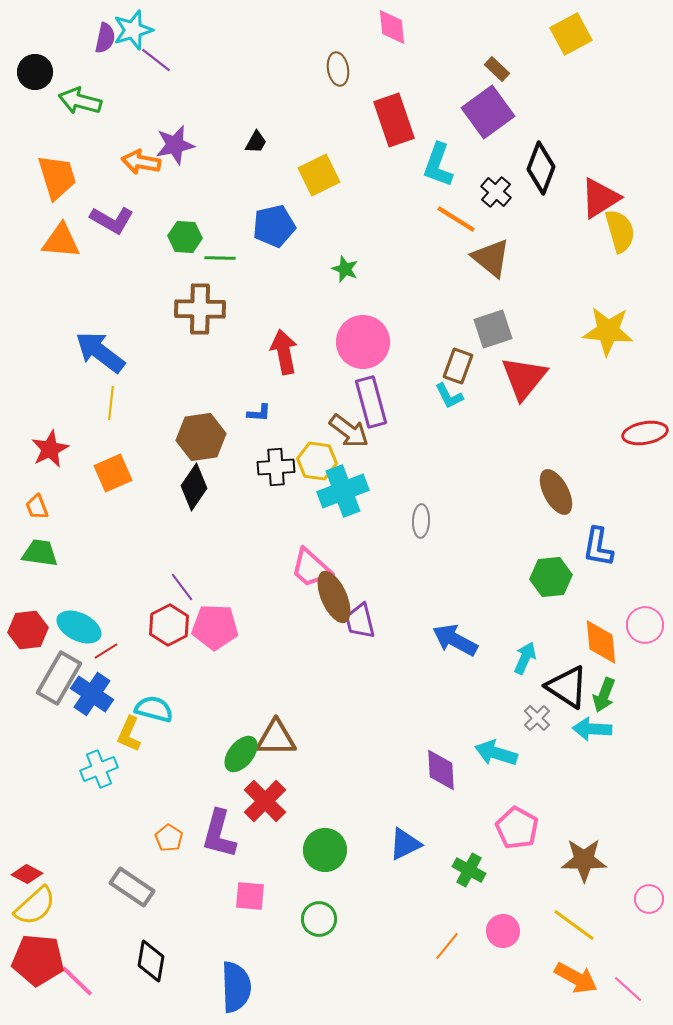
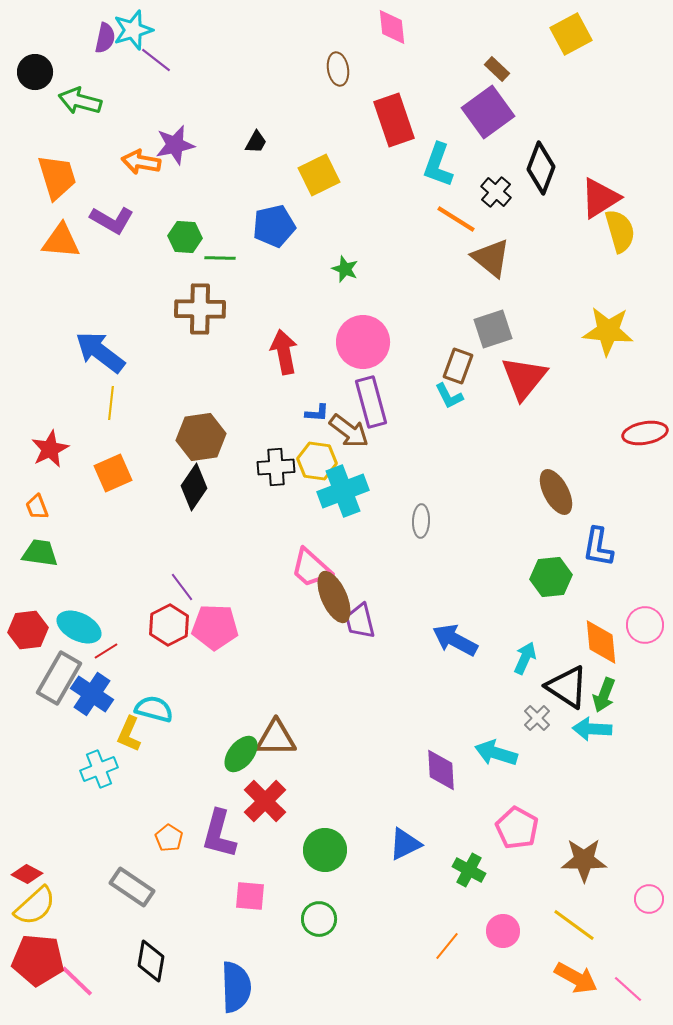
blue L-shape at (259, 413): moved 58 px right
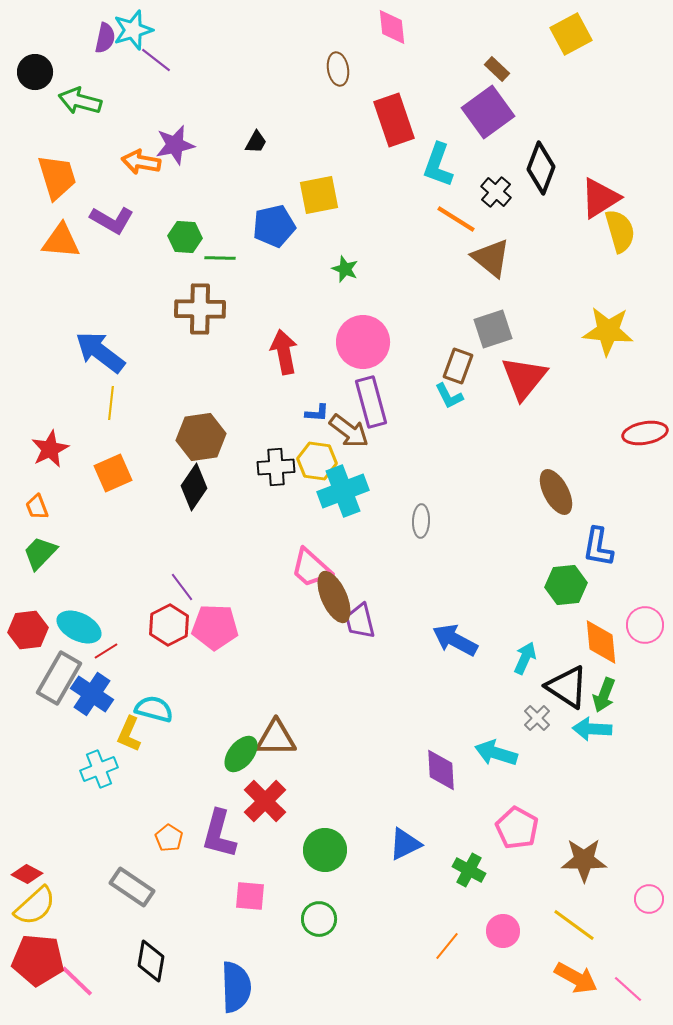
yellow square at (319, 175): moved 20 px down; rotated 15 degrees clockwise
green trapezoid at (40, 553): rotated 54 degrees counterclockwise
green hexagon at (551, 577): moved 15 px right, 8 px down
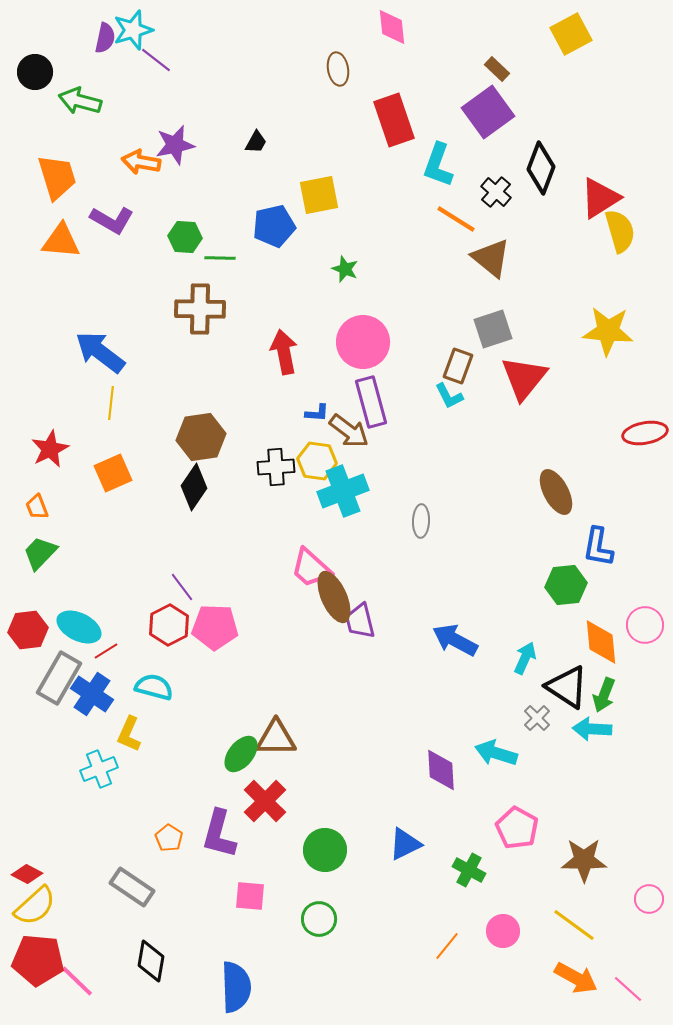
cyan semicircle at (154, 709): moved 22 px up
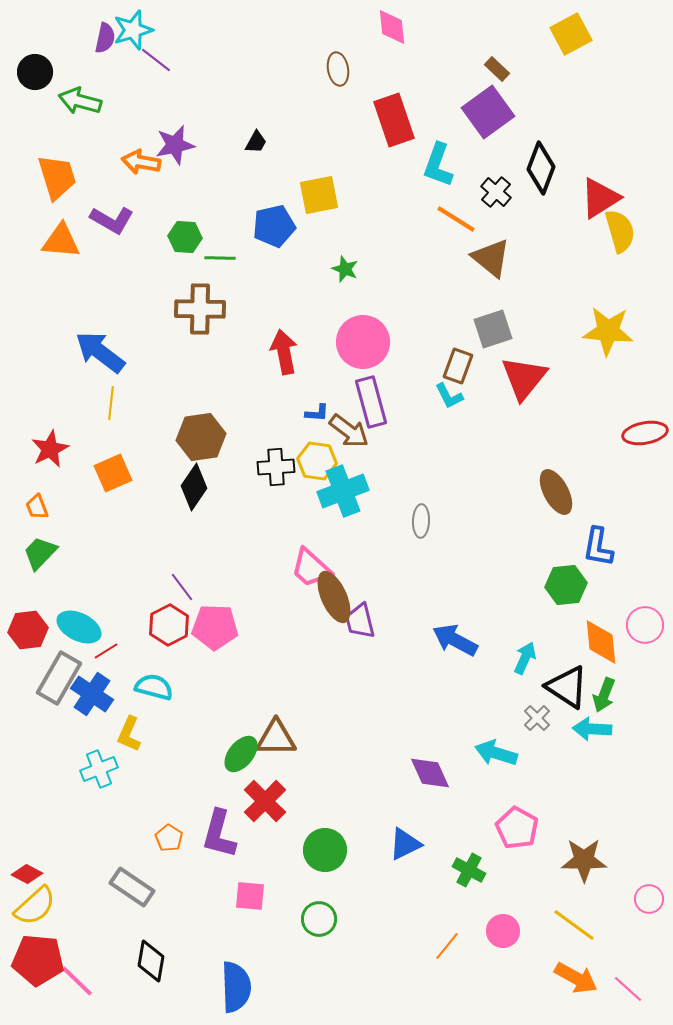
purple diamond at (441, 770): moved 11 px left, 3 px down; rotated 21 degrees counterclockwise
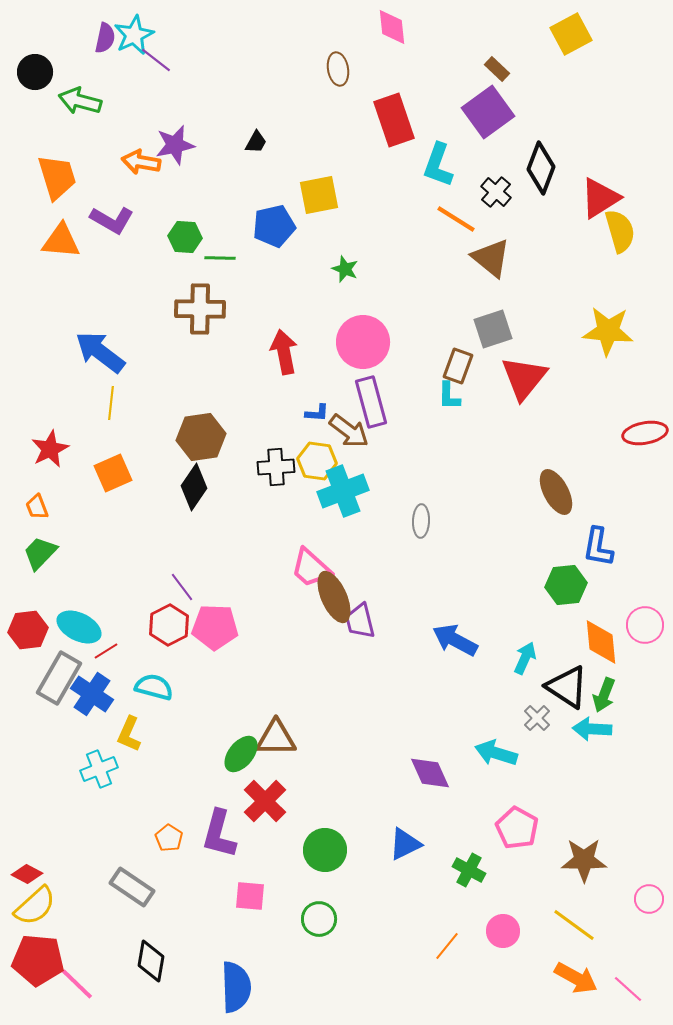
cyan star at (133, 30): moved 1 px right, 5 px down; rotated 9 degrees counterclockwise
cyan L-shape at (449, 396): rotated 28 degrees clockwise
pink line at (77, 981): moved 3 px down
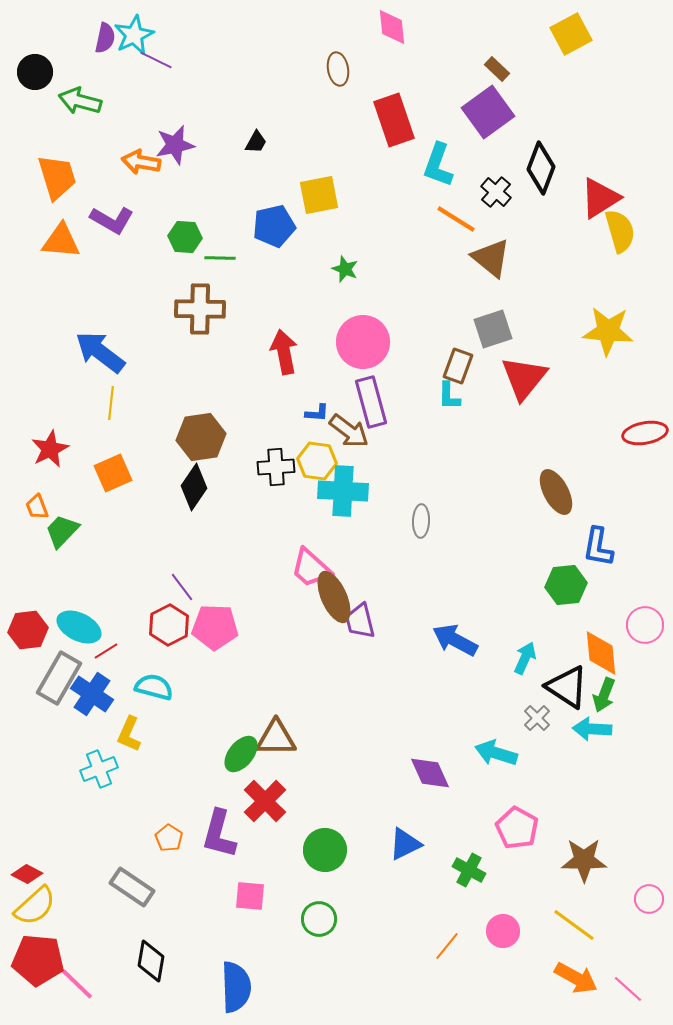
purple line at (156, 60): rotated 12 degrees counterclockwise
cyan cross at (343, 491): rotated 24 degrees clockwise
green trapezoid at (40, 553): moved 22 px right, 22 px up
orange diamond at (601, 642): moved 11 px down
